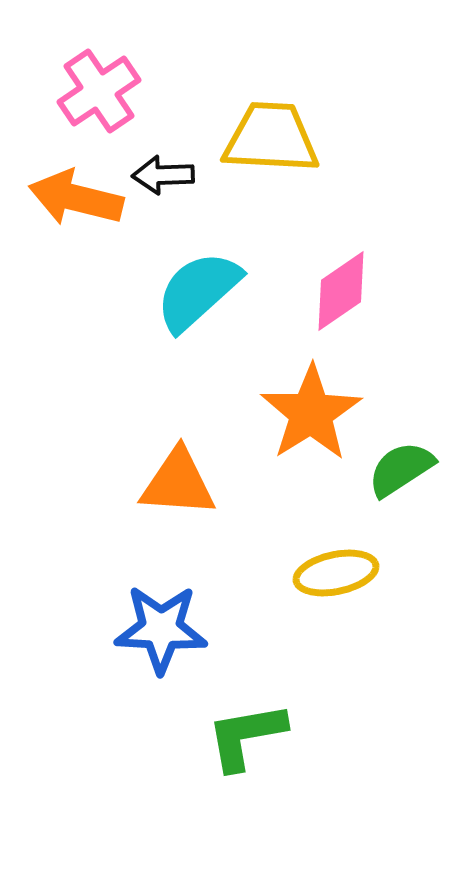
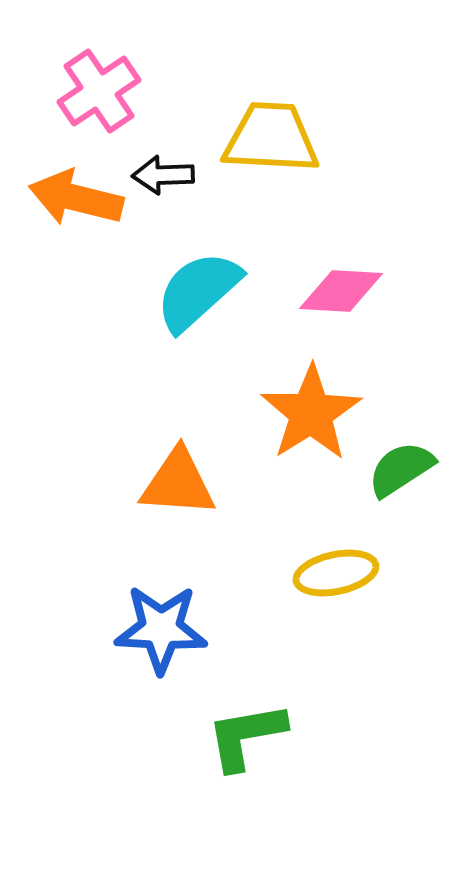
pink diamond: rotated 38 degrees clockwise
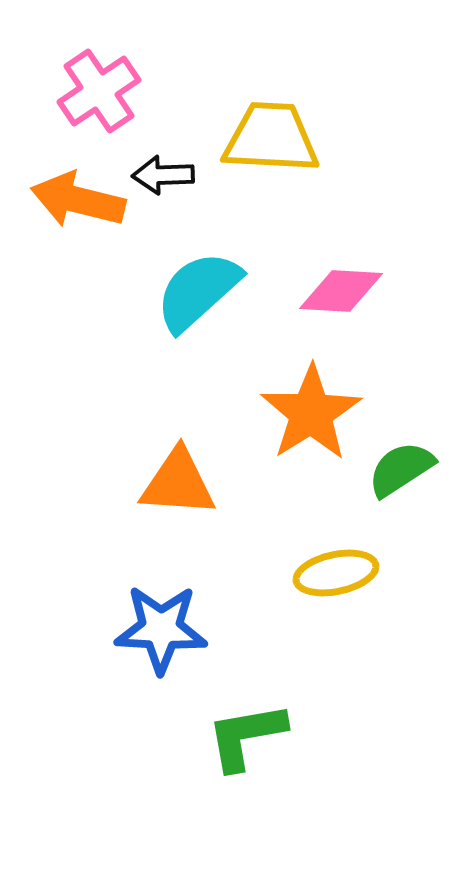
orange arrow: moved 2 px right, 2 px down
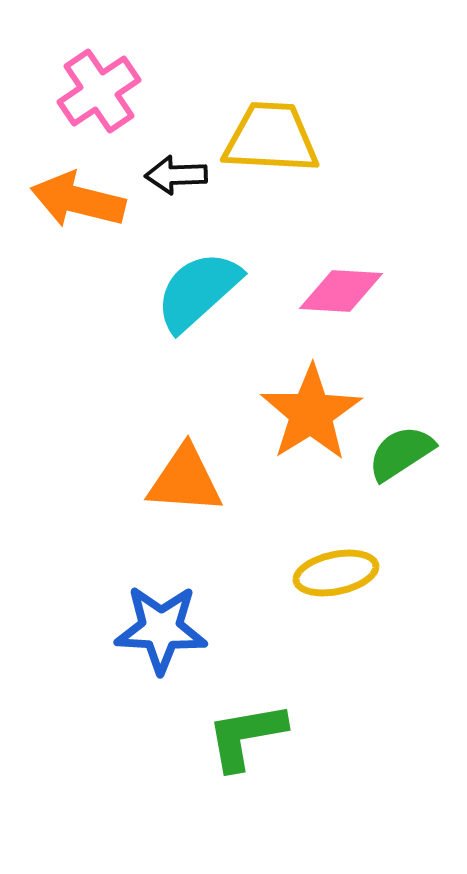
black arrow: moved 13 px right
green semicircle: moved 16 px up
orange triangle: moved 7 px right, 3 px up
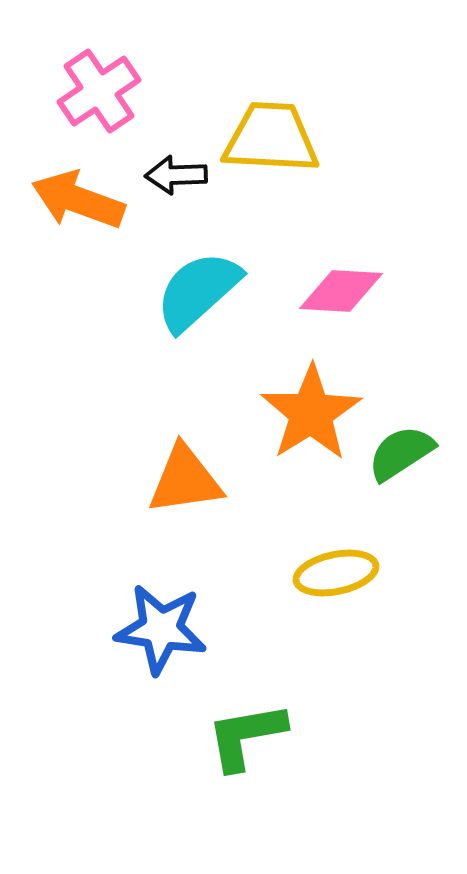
orange arrow: rotated 6 degrees clockwise
orange triangle: rotated 12 degrees counterclockwise
blue star: rotated 6 degrees clockwise
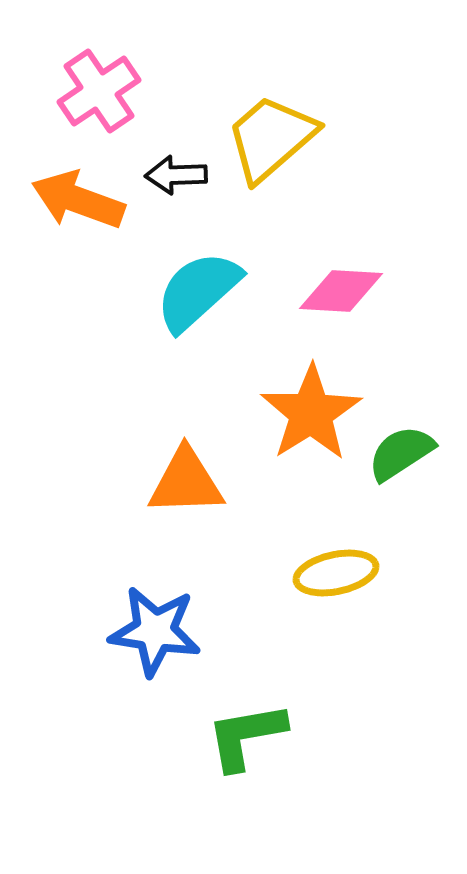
yellow trapezoid: rotated 44 degrees counterclockwise
orange triangle: moved 1 px right, 2 px down; rotated 6 degrees clockwise
blue star: moved 6 px left, 2 px down
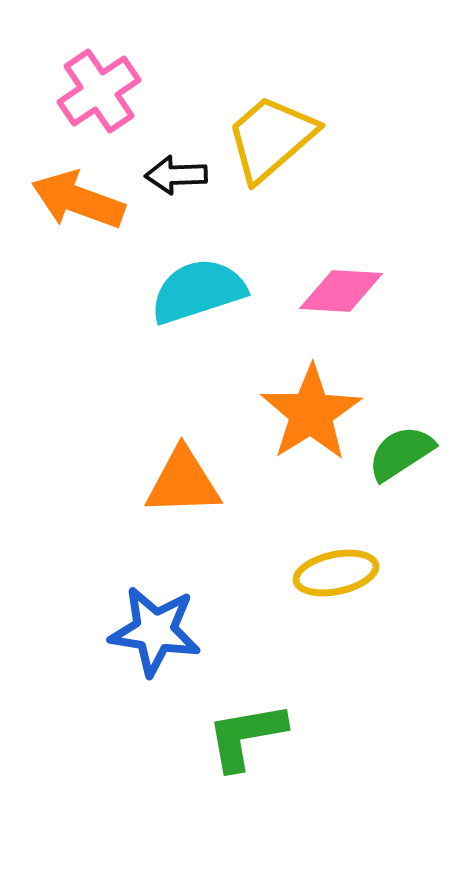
cyan semicircle: rotated 24 degrees clockwise
orange triangle: moved 3 px left
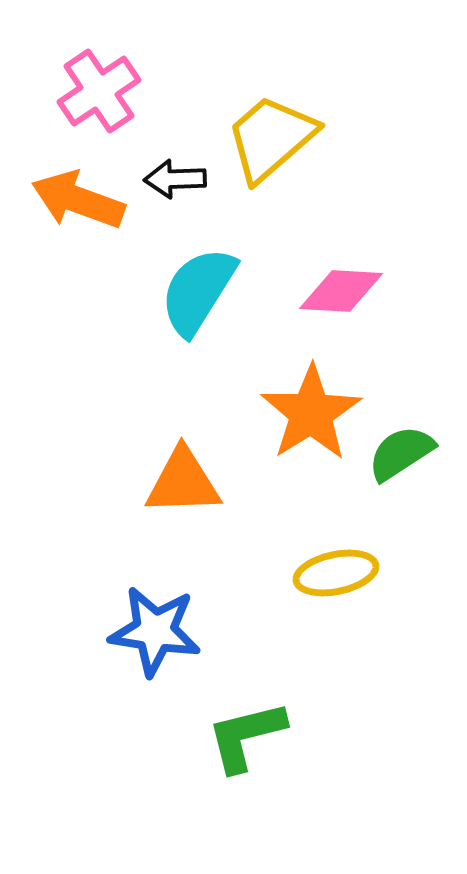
black arrow: moved 1 px left, 4 px down
cyan semicircle: rotated 40 degrees counterclockwise
green L-shape: rotated 4 degrees counterclockwise
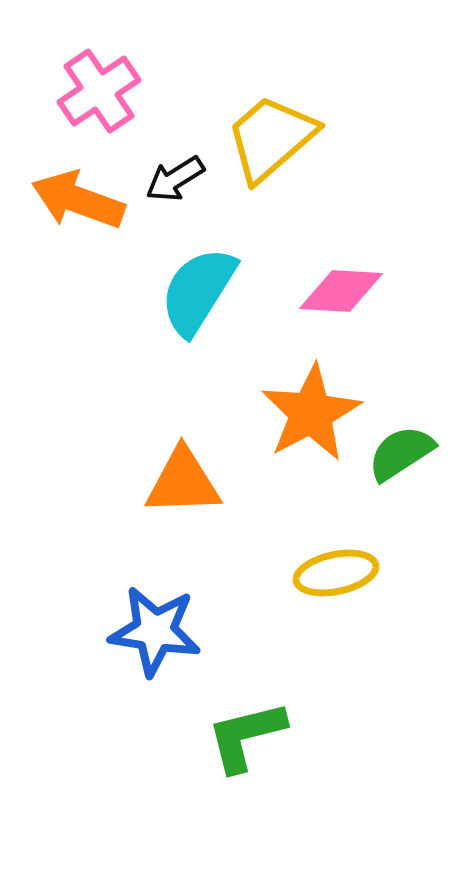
black arrow: rotated 30 degrees counterclockwise
orange star: rotated 4 degrees clockwise
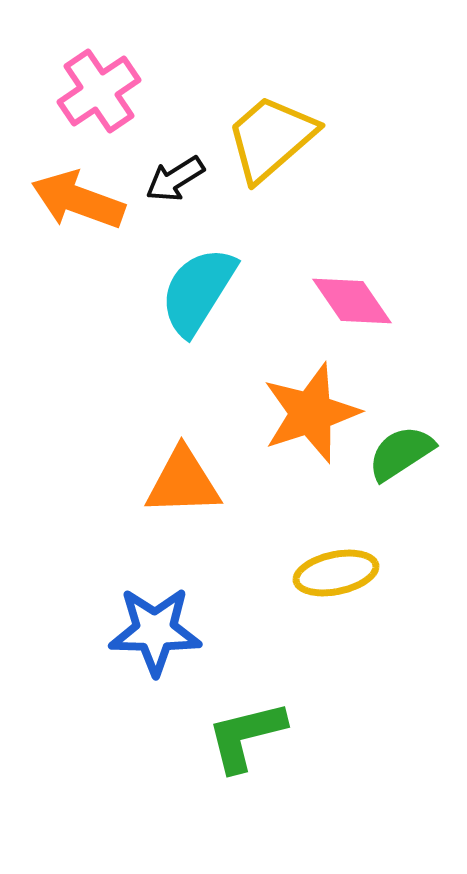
pink diamond: moved 11 px right, 10 px down; rotated 52 degrees clockwise
orange star: rotated 10 degrees clockwise
blue star: rotated 8 degrees counterclockwise
